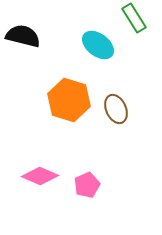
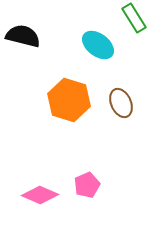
brown ellipse: moved 5 px right, 6 px up
pink diamond: moved 19 px down
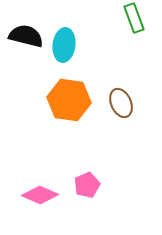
green rectangle: rotated 12 degrees clockwise
black semicircle: moved 3 px right
cyan ellipse: moved 34 px left; rotated 60 degrees clockwise
orange hexagon: rotated 9 degrees counterclockwise
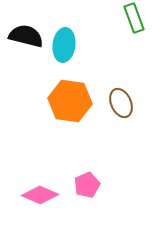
orange hexagon: moved 1 px right, 1 px down
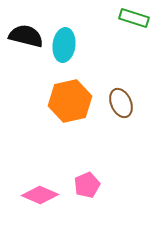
green rectangle: rotated 52 degrees counterclockwise
orange hexagon: rotated 21 degrees counterclockwise
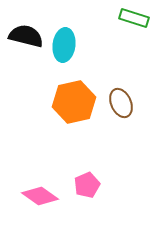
orange hexagon: moved 4 px right, 1 px down
pink diamond: moved 1 px down; rotated 12 degrees clockwise
